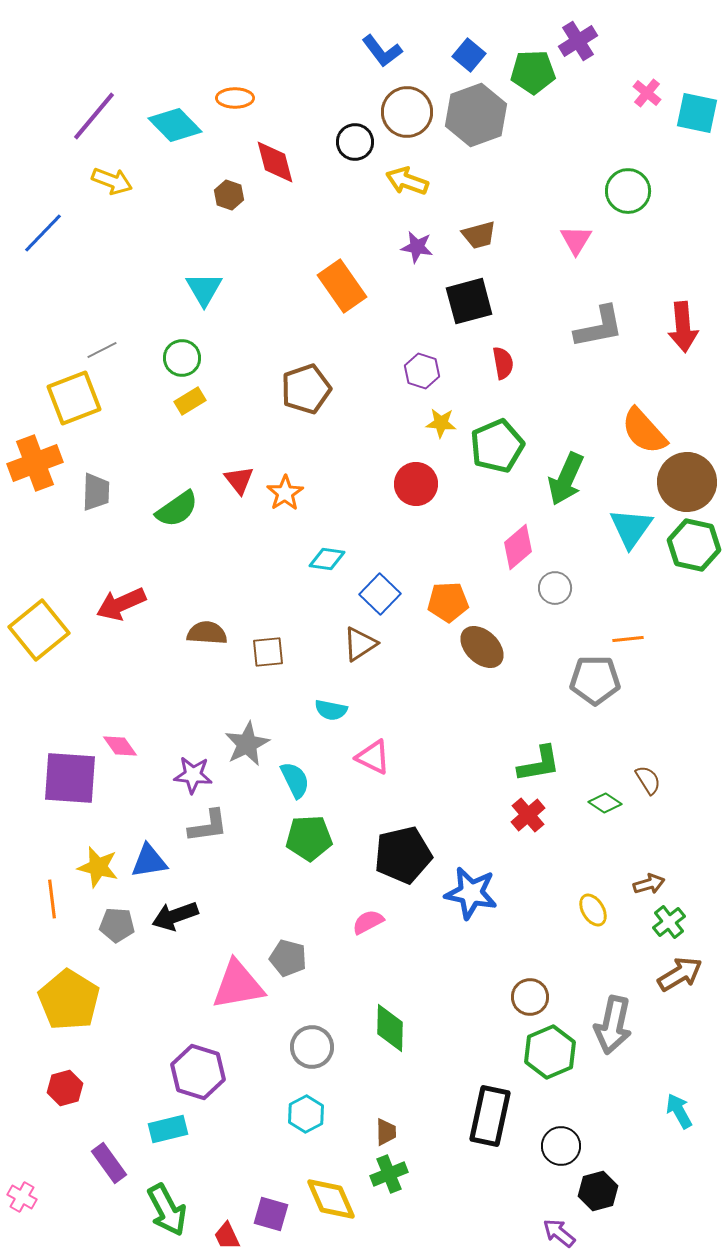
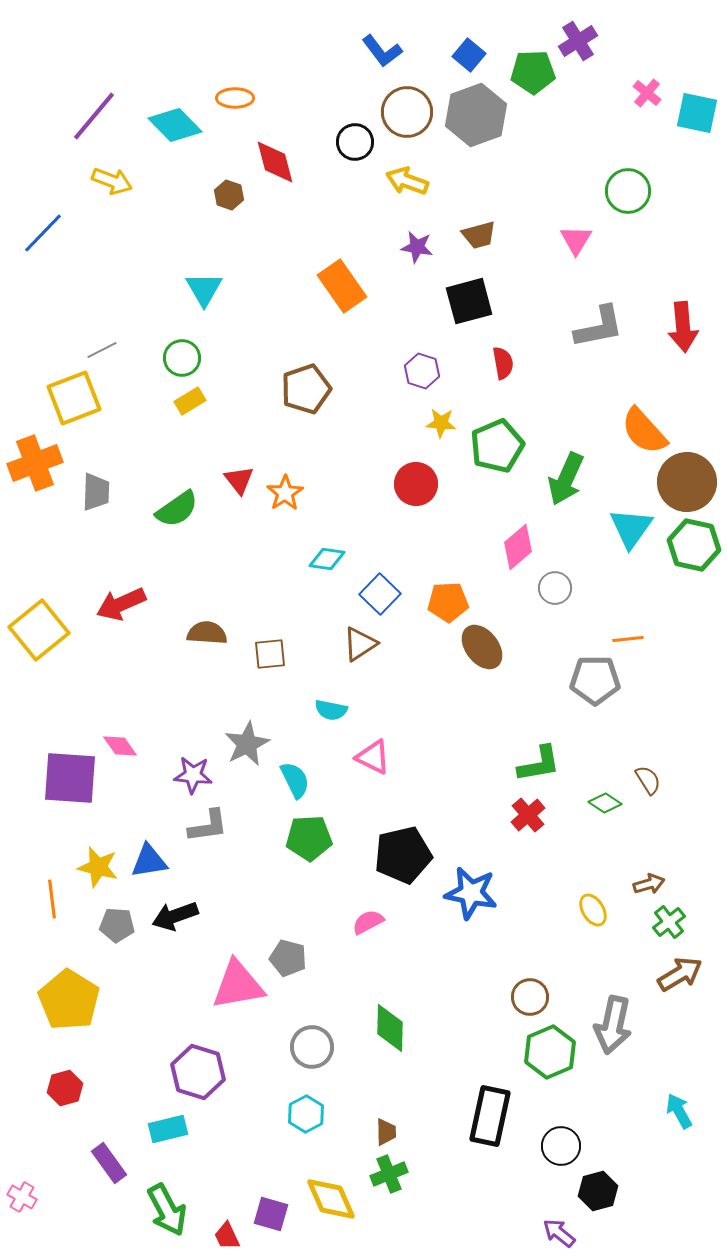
brown ellipse at (482, 647): rotated 9 degrees clockwise
brown square at (268, 652): moved 2 px right, 2 px down
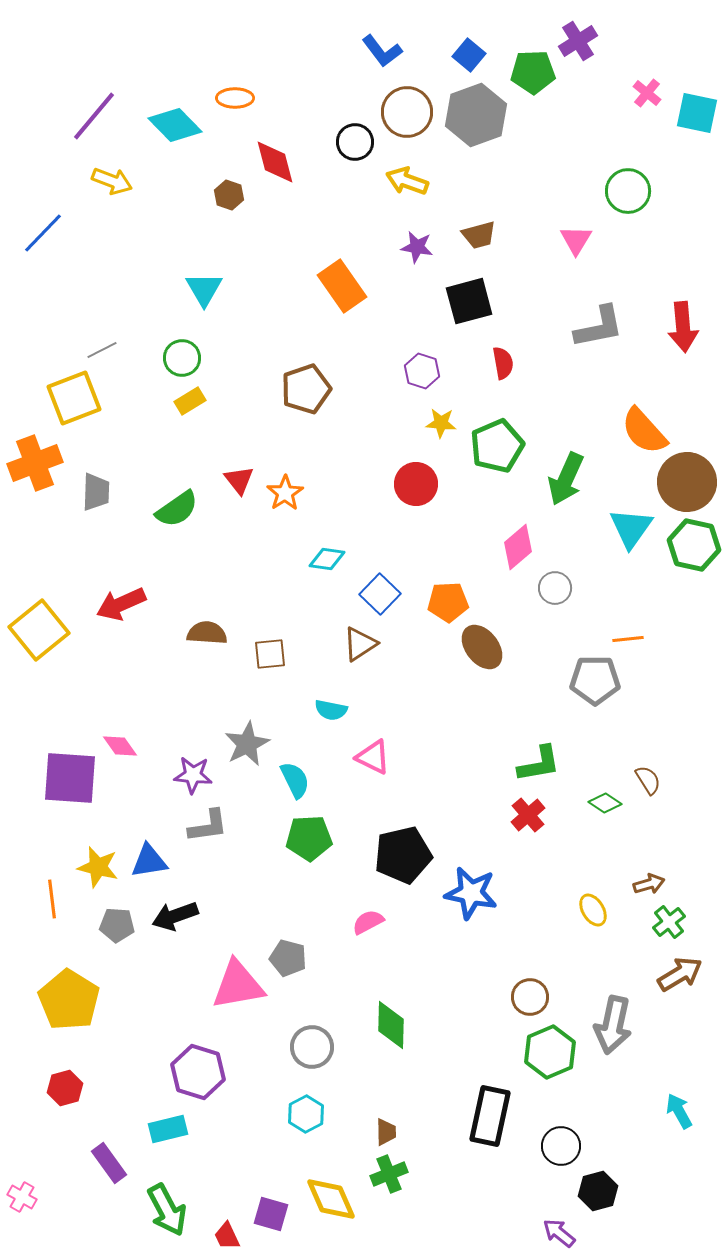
green diamond at (390, 1028): moved 1 px right, 3 px up
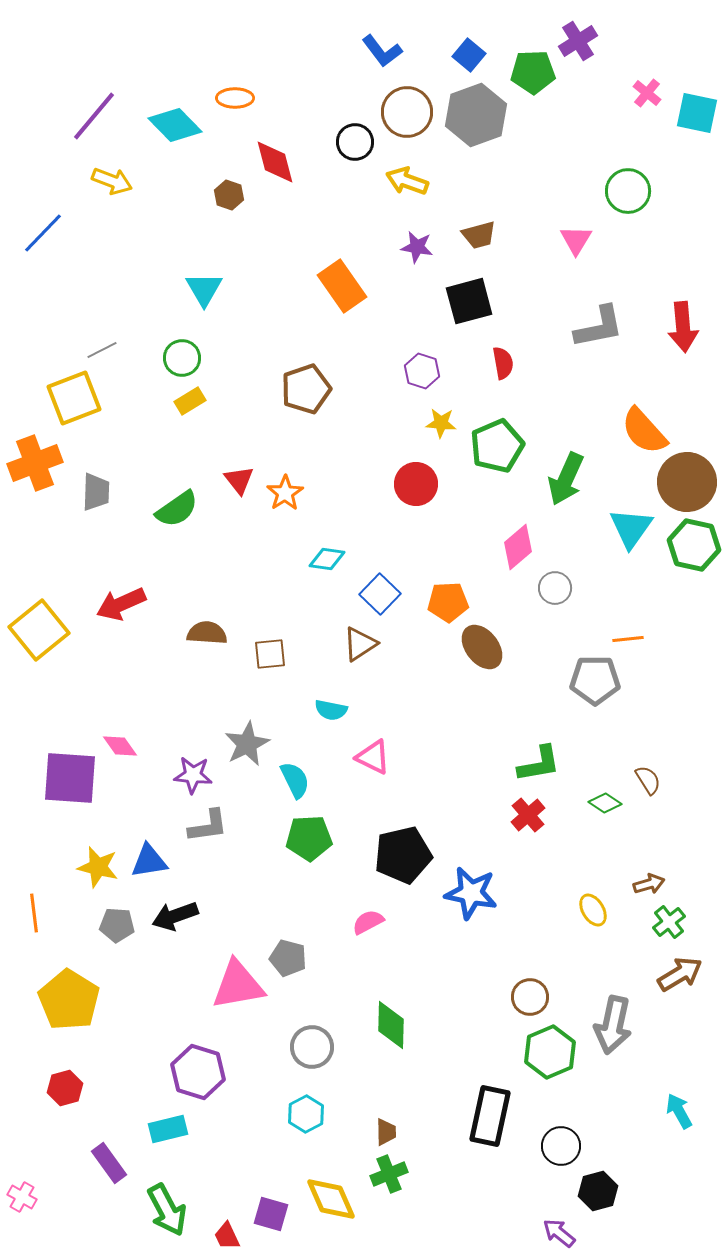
orange line at (52, 899): moved 18 px left, 14 px down
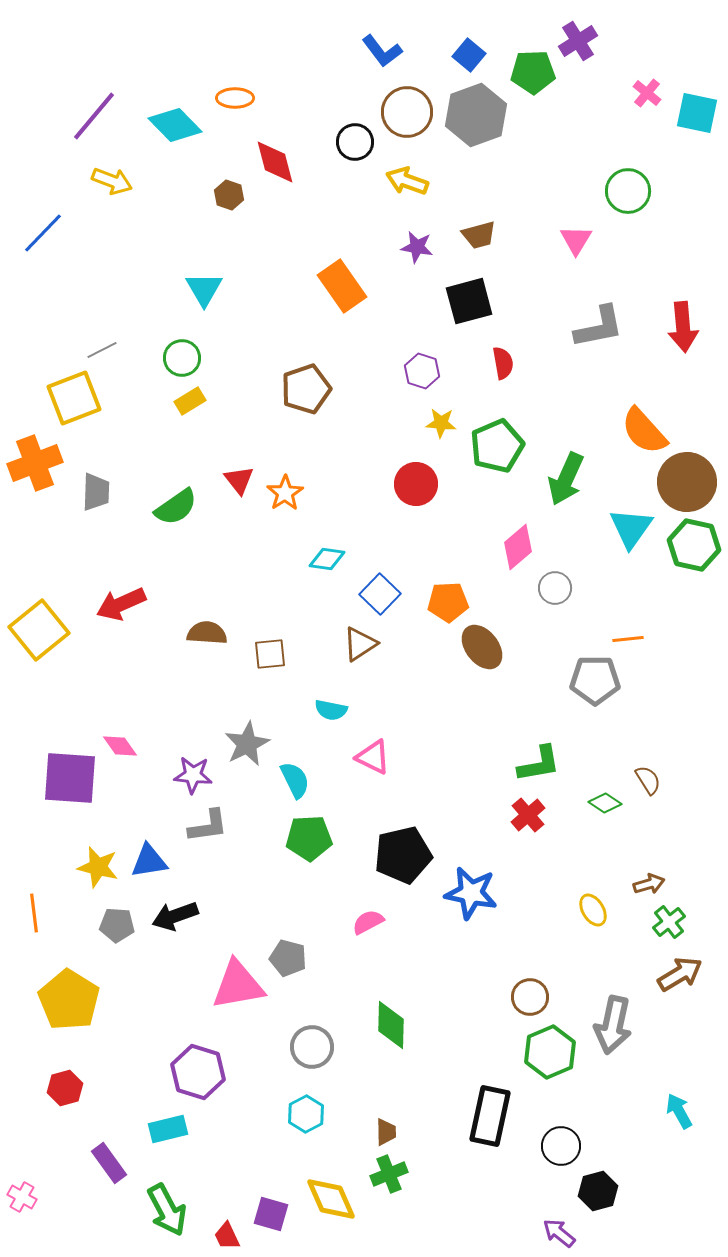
green semicircle at (177, 509): moved 1 px left, 2 px up
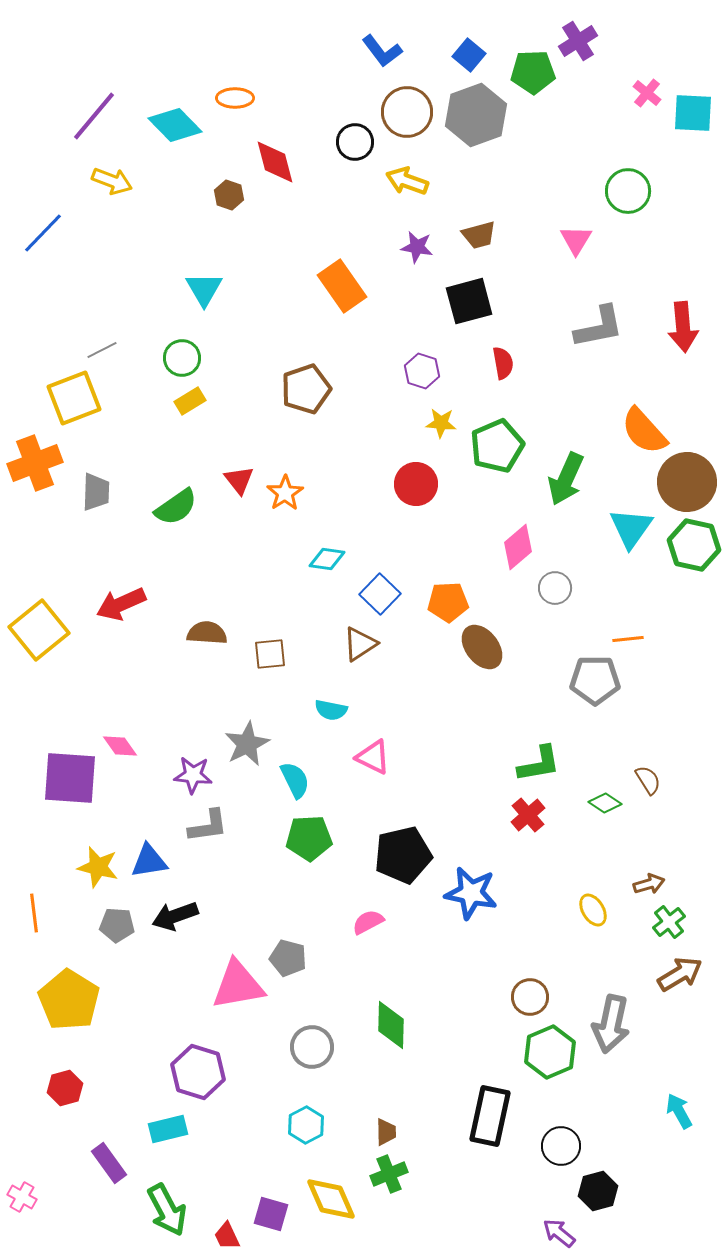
cyan square at (697, 113): moved 4 px left; rotated 9 degrees counterclockwise
gray arrow at (613, 1025): moved 2 px left, 1 px up
cyan hexagon at (306, 1114): moved 11 px down
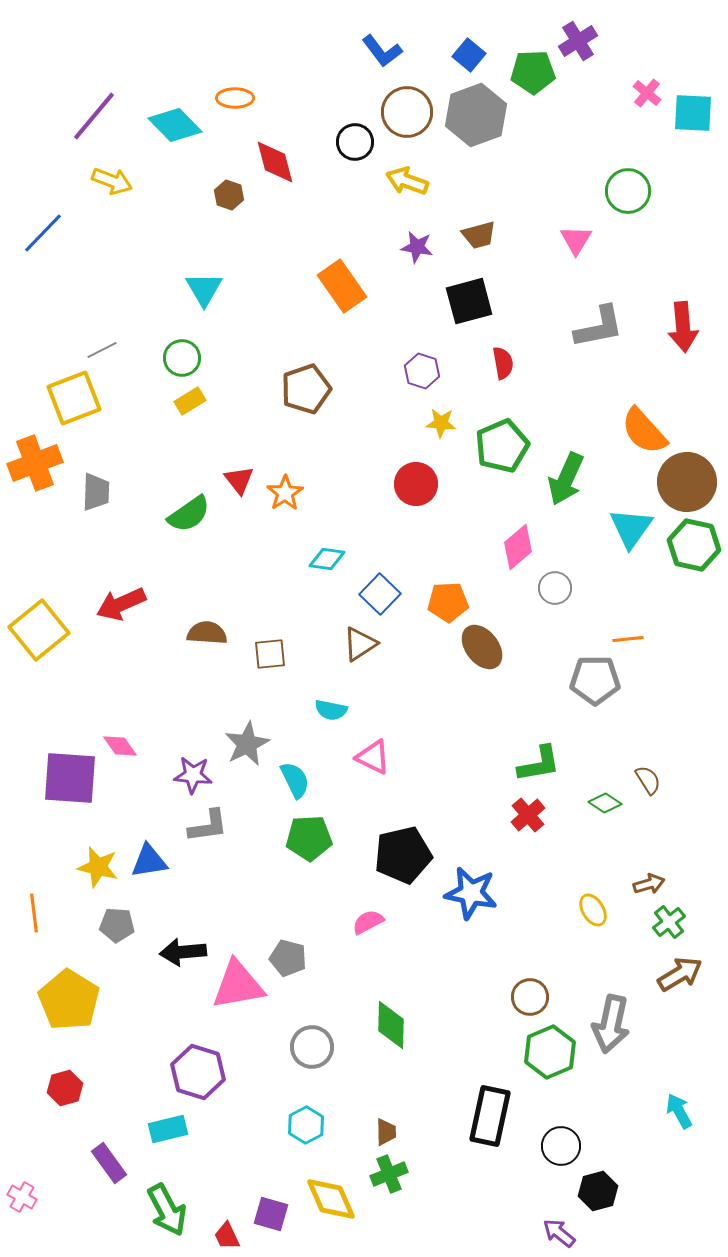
green pentagon at (497, 446): moved 5 px right
green semicircle at (176, 507): moved 13 px right, 7 px down
black arrow at (175, 916): moved 8 px right, 36 px down; rotated 15 degrees clockwise
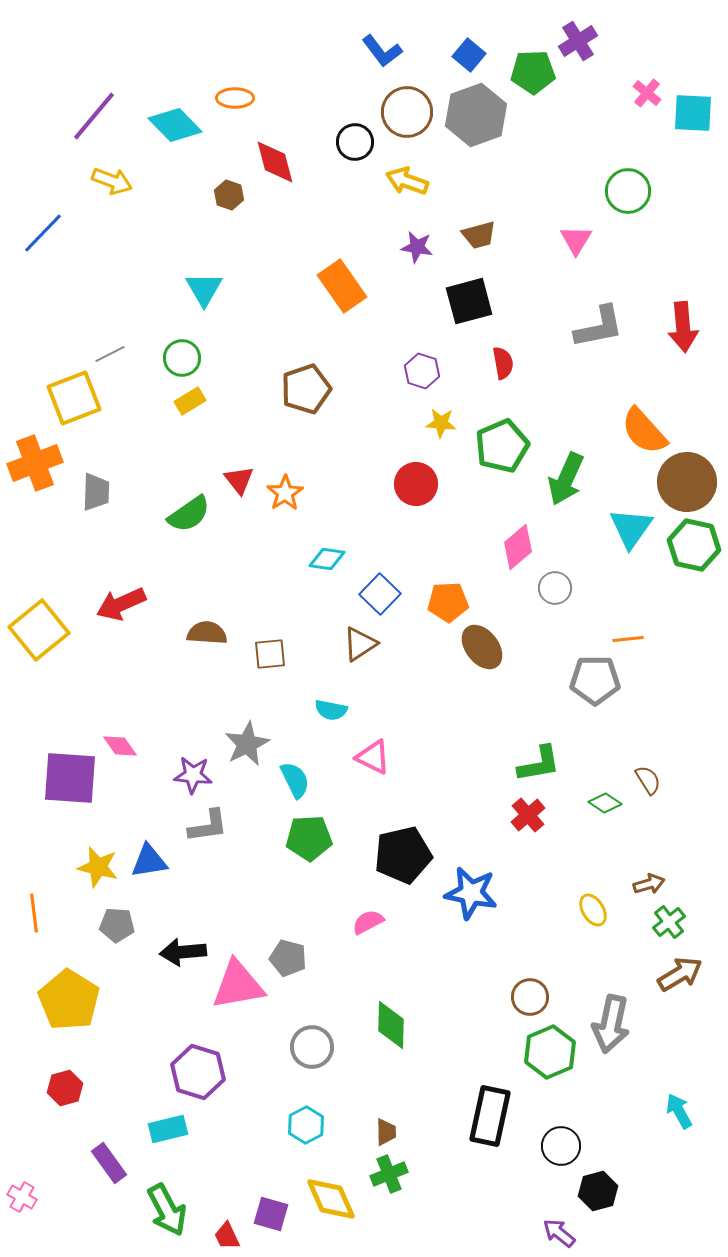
gray line at (102, 350): moved 8 px right, 4 px down
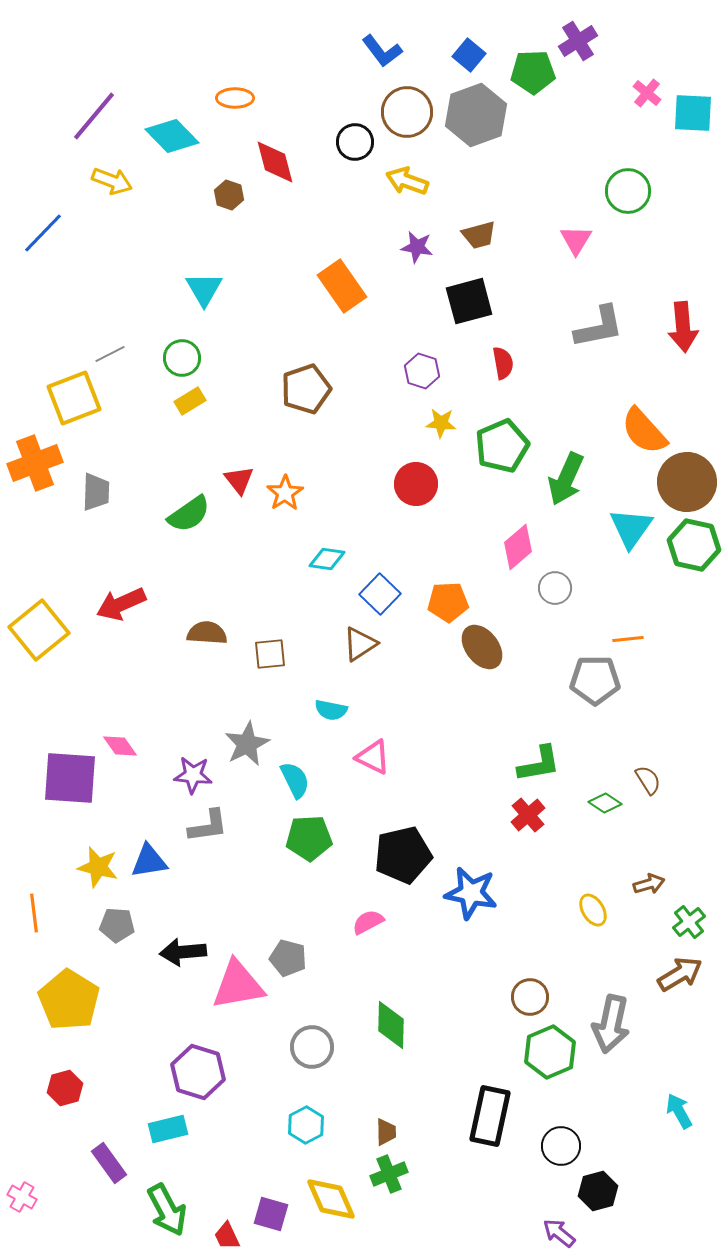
cyan diamond at (175, 125): moved 3 px left, 11 px down
green cross at (669, 922): moved 20 px right
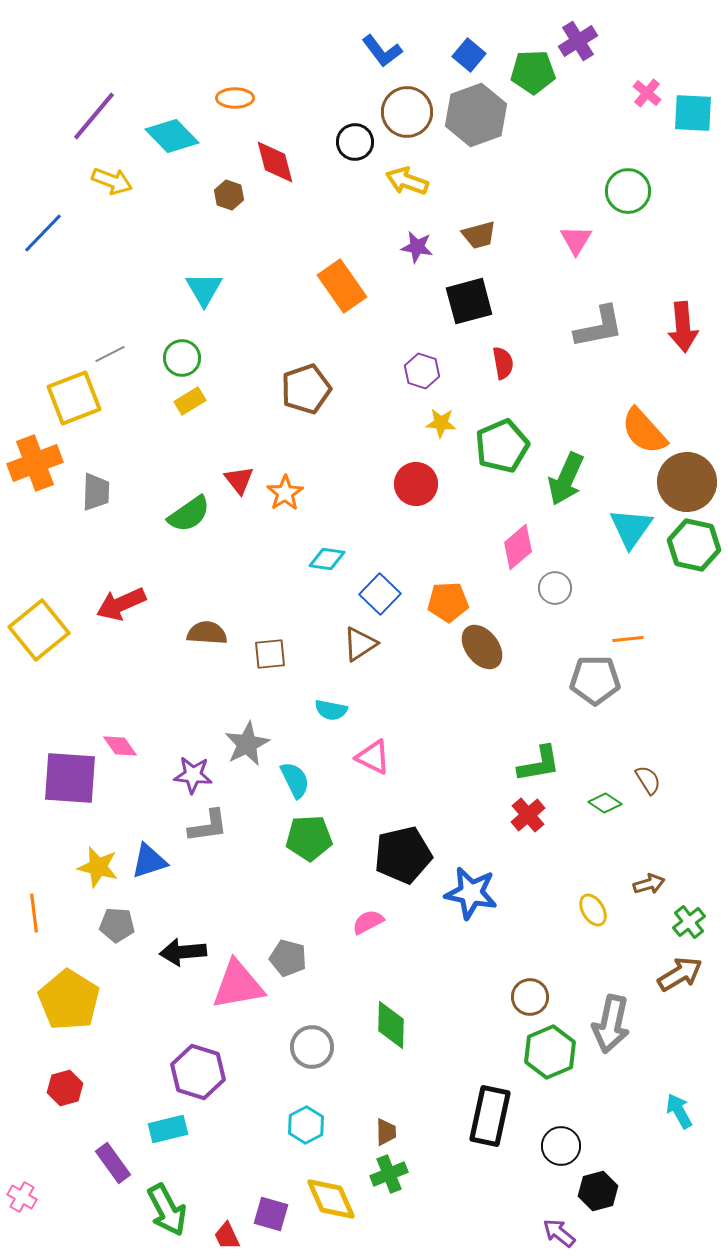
blue triangle at (149, 861): rotated 9 degrees counterclockwise
purple rectangle at (109, 1163): moved 4 px right
